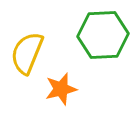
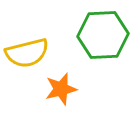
yellow semicircle: rotated 126 degrees counterclockwise
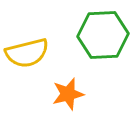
orange star: moved 7 px right, 5 px down
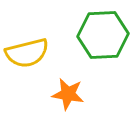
orange star: rotated 24 degrees clockwise
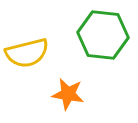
green hexagon: rotated 9 degrees clockwise
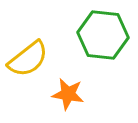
yellow semicircle: moved 1 px right, 6 px down; rotated 24 degrees counterclockwise
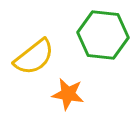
yellow semicircle: moved 6 px right, 2 px up
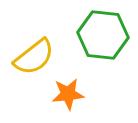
orange star: rotated 16 degrees counterclockwise
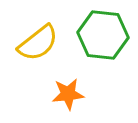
yellow semicircle: moved 4 px right, 14 px up
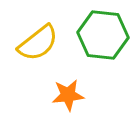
orange star: moved 1 px down
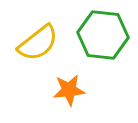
orange star: moved 1 px right, 5 px up
